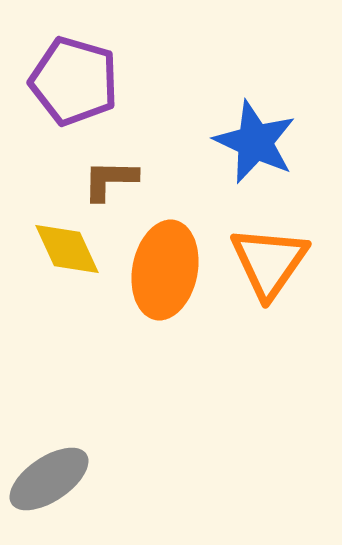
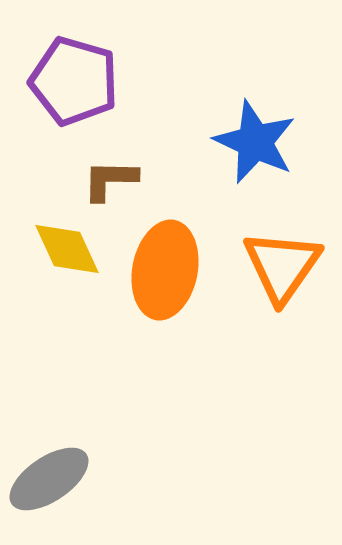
orange triangle: moved 13 px right, 4 px down
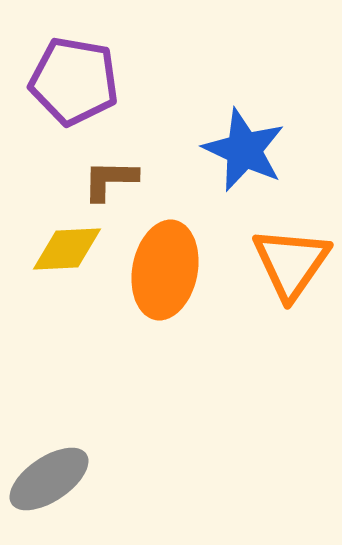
purple pentagon: rotated 6 degrees counterclockwise
blue star: moved 11 px left, 8 px down
yellow diamond: rotated 68 degrees counterclockwise
orange triangle: moved 9 px right, 3 px up
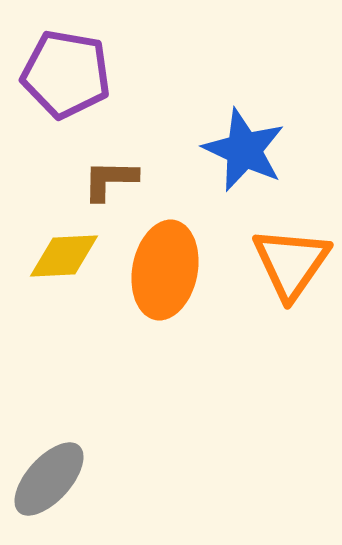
purple pentagon: moved 8 px left, 7 px up
yellow diamond: moved 3 px left, 7 px down
gray ellipse: rotated 14 degrees counterclockwise
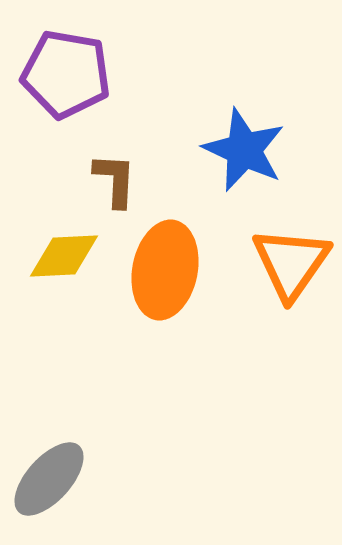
brown L-shape: moved 5 px right; rotated 92 degrees clockwise
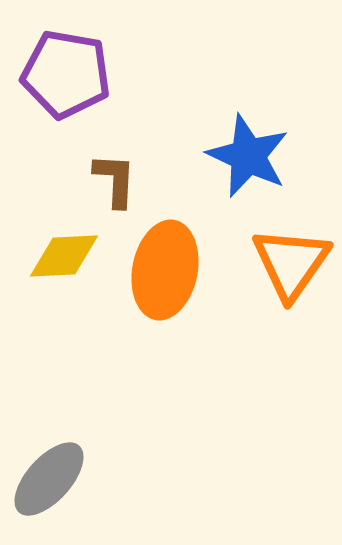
blue star: moved 4 px right, 6 px down
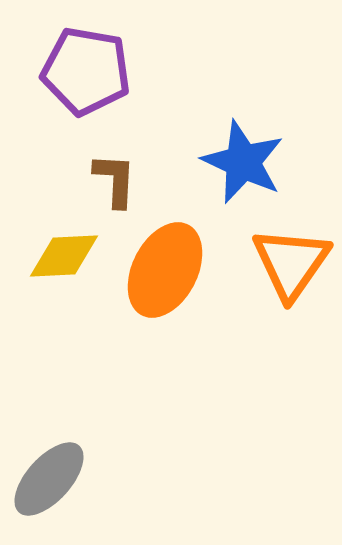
purple pentagon: moved 20 px right, 3 px up
blue star: moved 5 px left, 6 px down
orange ellipse: rotated 16 degrees clockwise
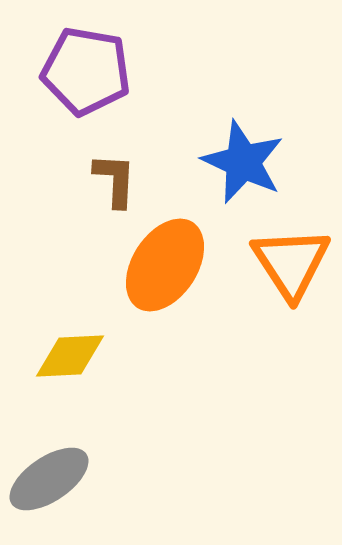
yellow diamond: moved 6 px right, 100 px down
orange triangle: rotated 8 degrees counterclockwise
orange ellipse: moved 5 px up; rotated 6 degrees clockwise
gray ellipse: rotated 14 degrees clockwise
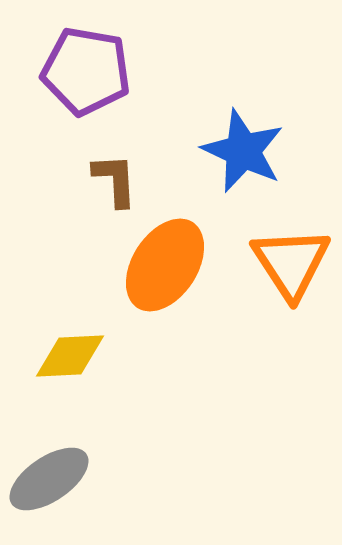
blue star: moved 11 px up
brown L-shape: rotated 6 degrees counterclockwise
